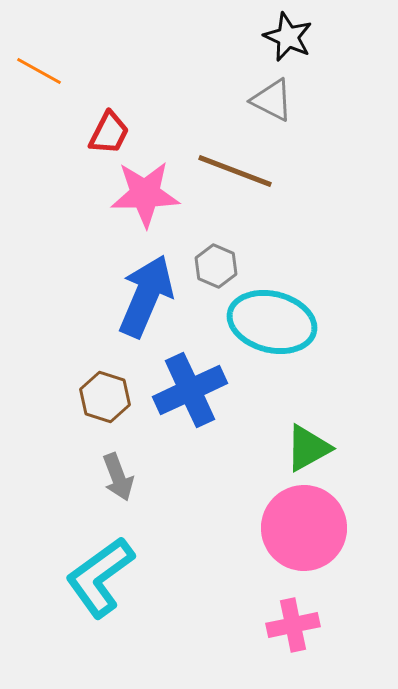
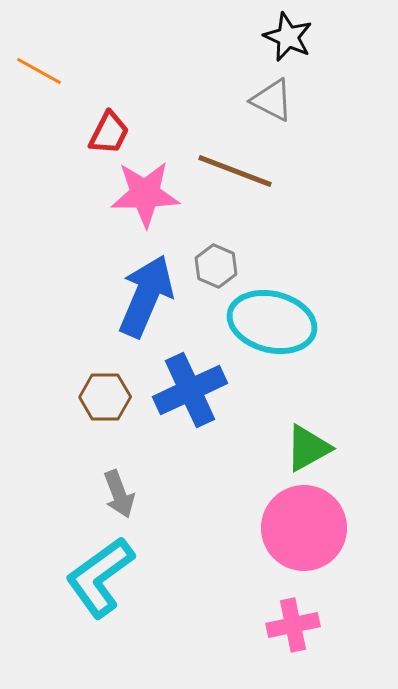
brown hexagon: rotated 18 degrees counterclockwise
gray arrow: moved 1 px right, 17 px down
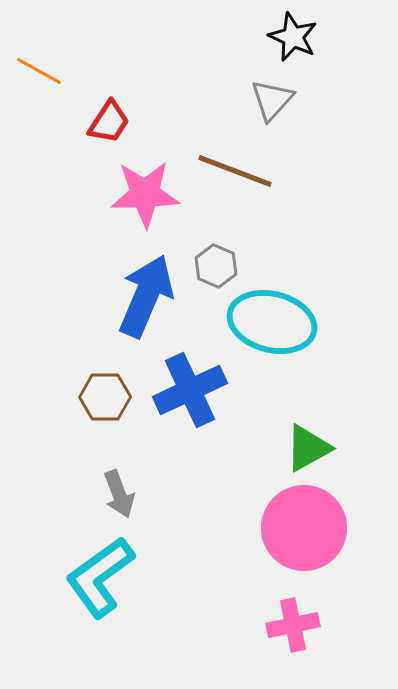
black star: moved 5 px right
gray triangle: rotated 45 degrees clockwise
red trapezoid: moved 11 px up; rotated 6 degrees clockwise
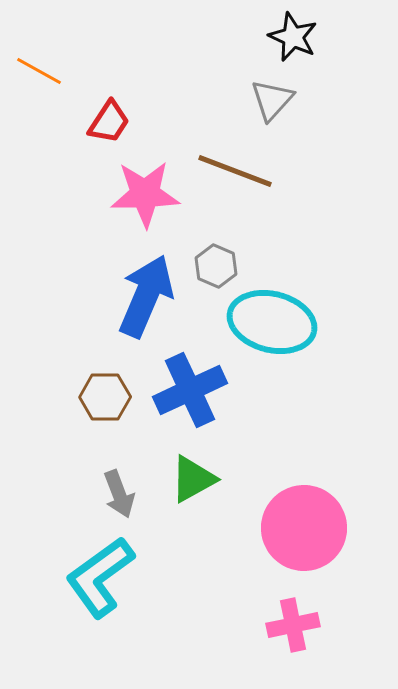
green triangle: moved 115 px left, 31 px down
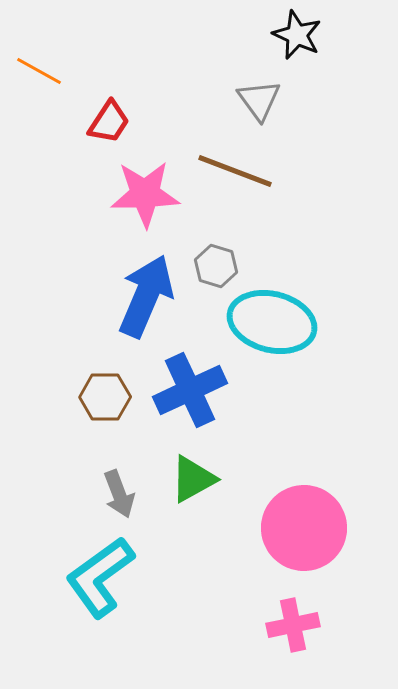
black star: moved 4 px right, 2 px up
gray triangle: moved 13 px left; rotated 18 degrees counterclockwise
gray hexagon: rotated 6 degrees counterclockwise
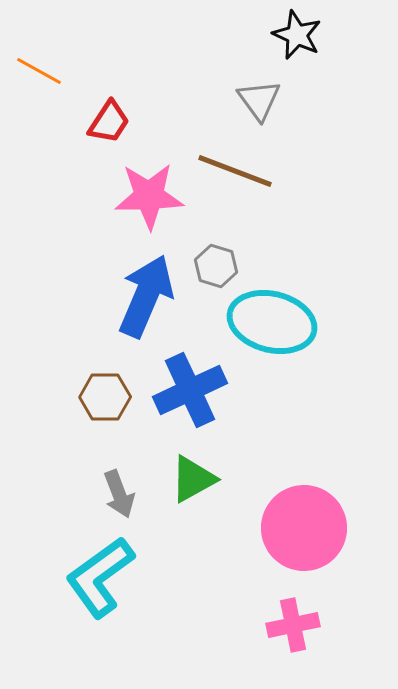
pink star: moved 4 px right, 2 px down
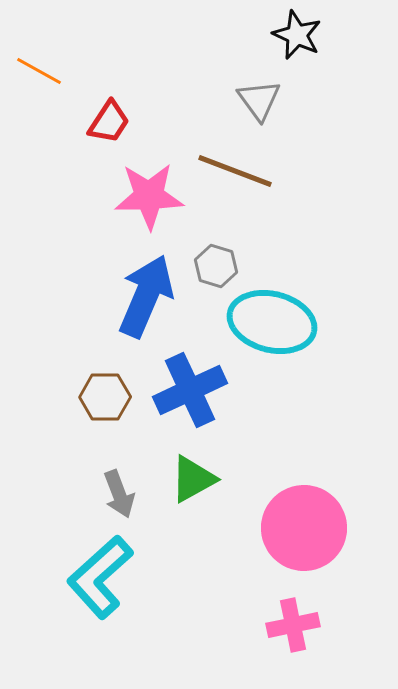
cyan L-shape: rotated 6 degrees counterclockwise
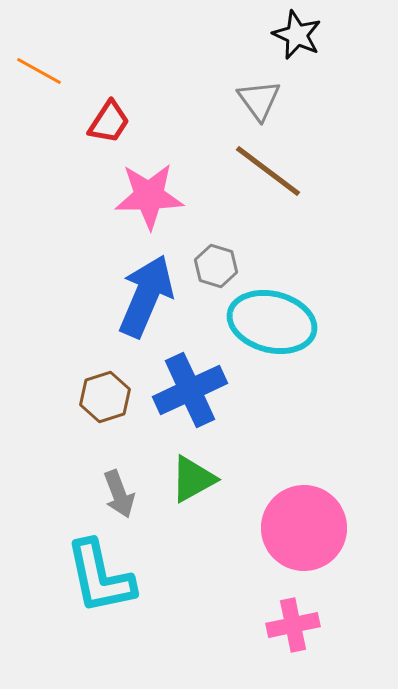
brown line: moved 33 px right; rotated 16 degrees clockwise
brown hexagon: rotated 18 degrees counterclockwise
cyan L-shape: rotated 60 degrees counterclockwise
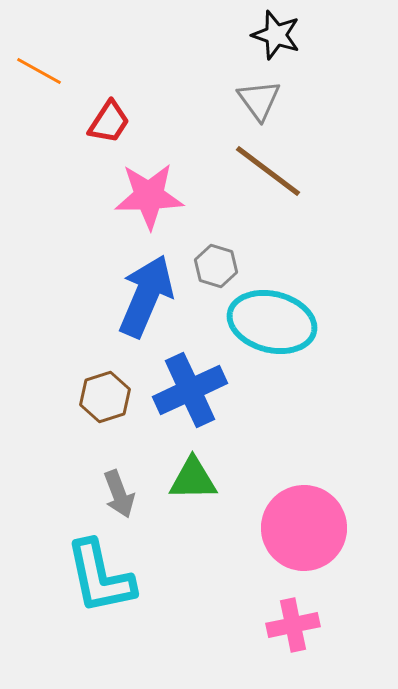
black star: moved 21 px left; rotated 6 degrees counterclockwise
green triangle: rotated 28 degrees clockwise
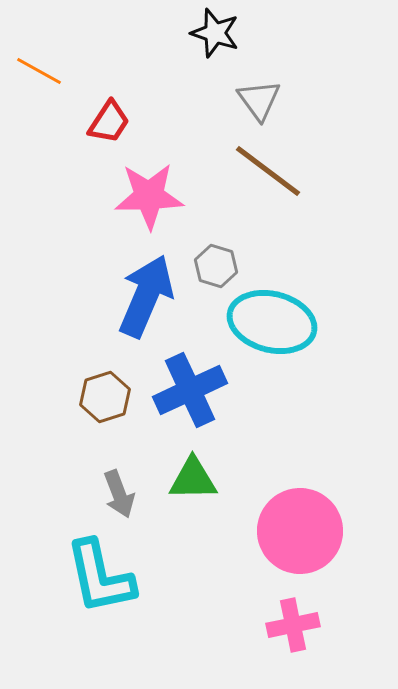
black star: moved 61 px left, 2 px up
pink circle: moved 4 px left, 3 px down
